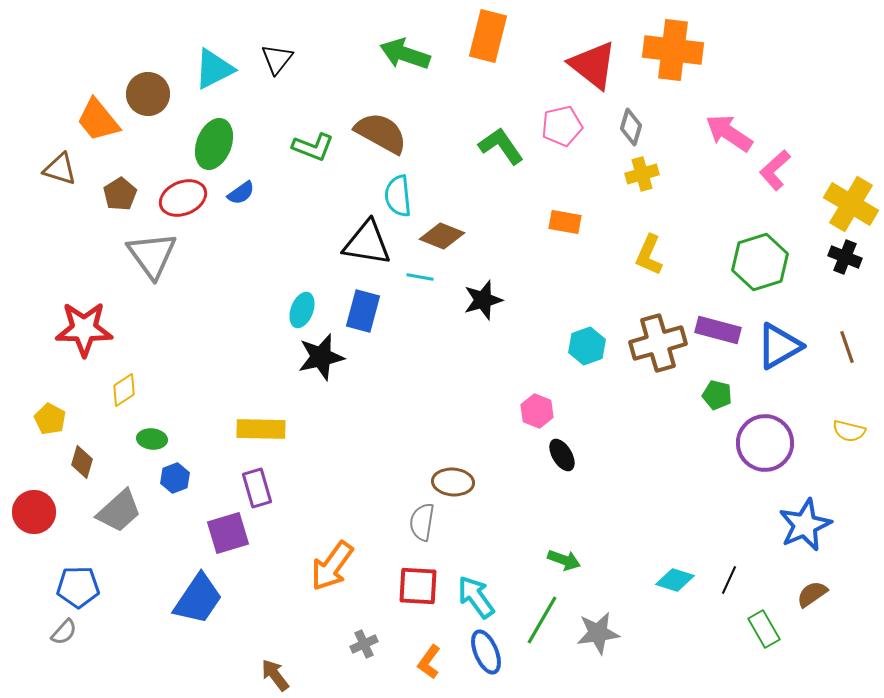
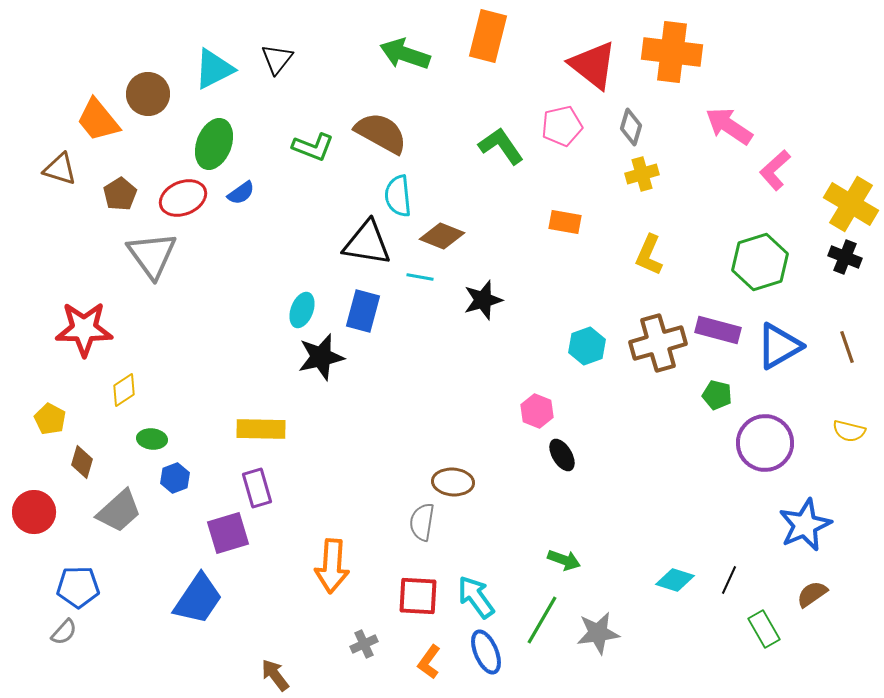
orange cross at (673, 50): moved 1 px left, 2 px down
pink arrow at (729, 133): moved 7 px up
orange arrow at (332, 566): rotated 32 degrees counterclockwise
red square at (418, 586): moved 10 px down
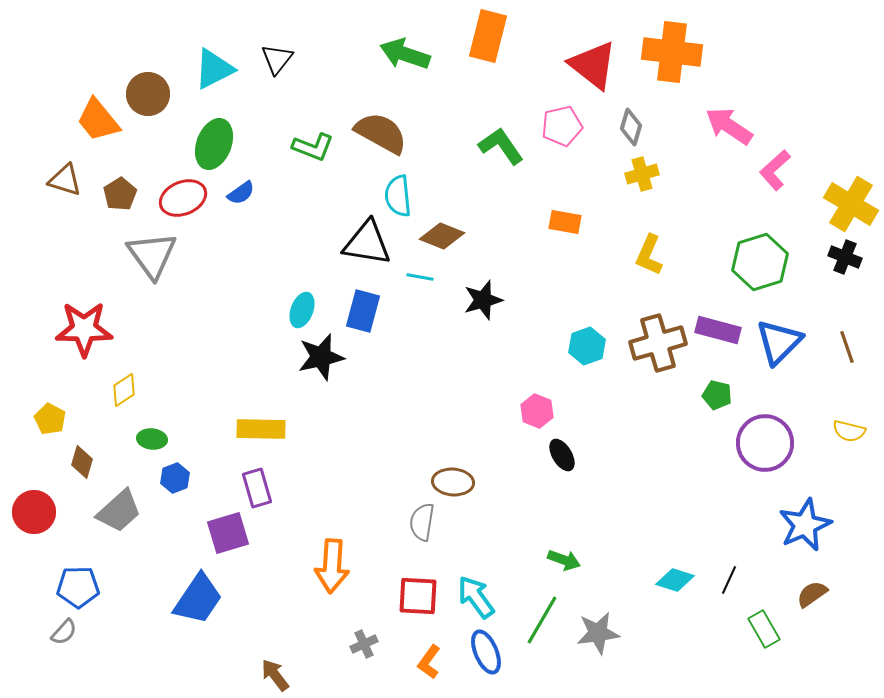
brown triangle at (60, 169): moved 5 px right, 11 px down
blue triangle at (779, 346): moved 4 px up; rotated 15 degrees counterclockwise
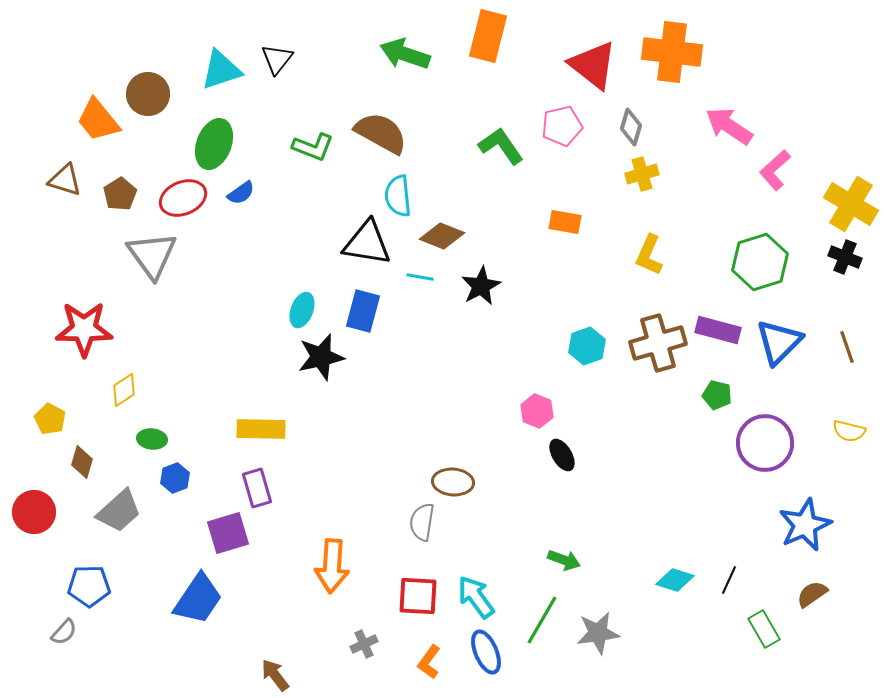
cyan triangle at (214, 69): moved 7 px right, 1 px down; rotated 9 degrees clockwise
black star at (483, 300): moved 2 px left, 14 px up; rotated 12 degrees counterclockwise
blue pentagon at (78, 587): moved 11 px right, 1 px up
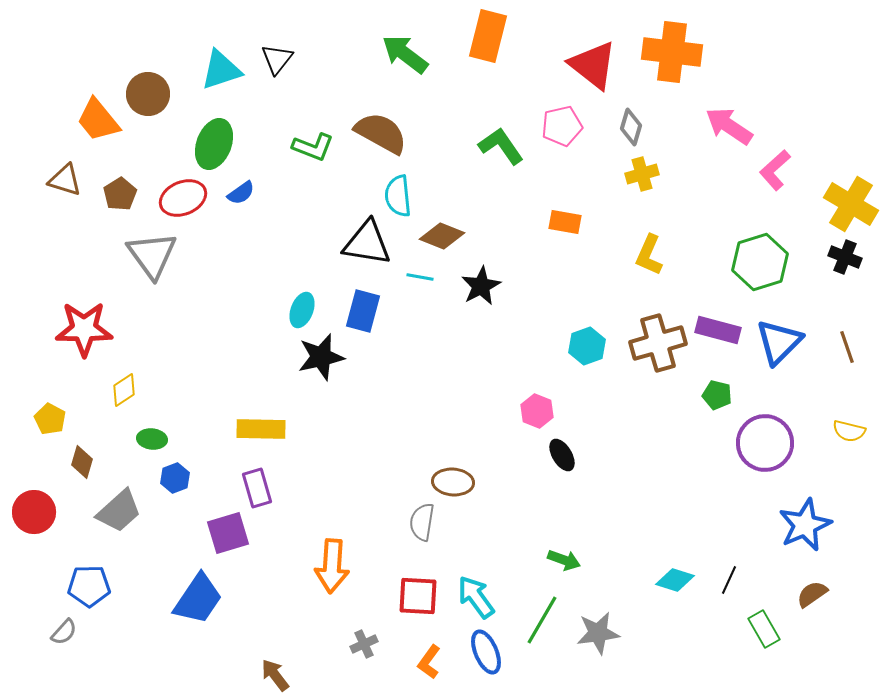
green arrow at (405, 54): rotated 18 degrees clockwise
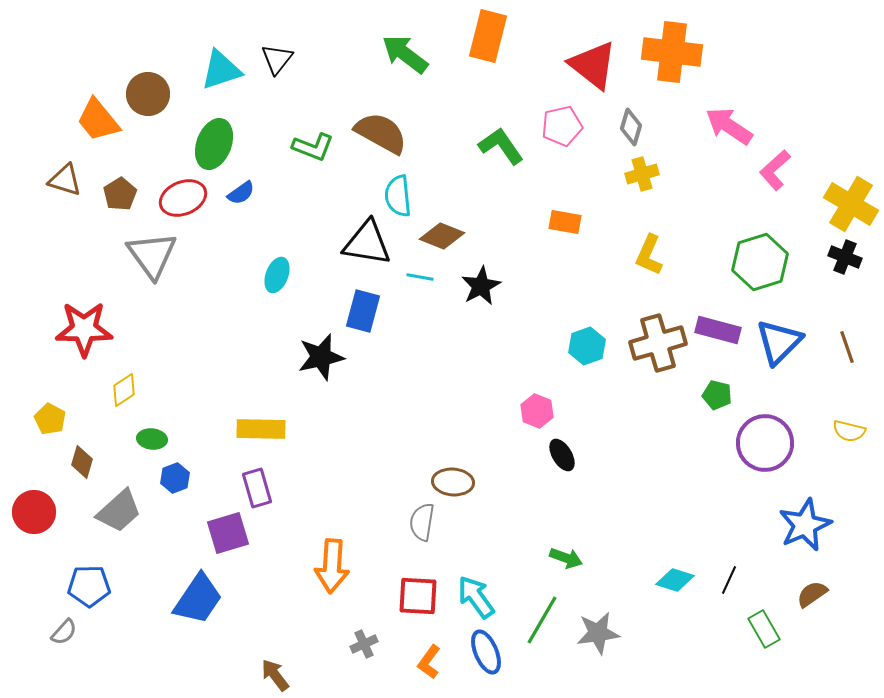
cyan ellipse at (302, 310): moved 25 px left, 35 px up
green arrow at (564, 560): moved 2 px right, 2 px up
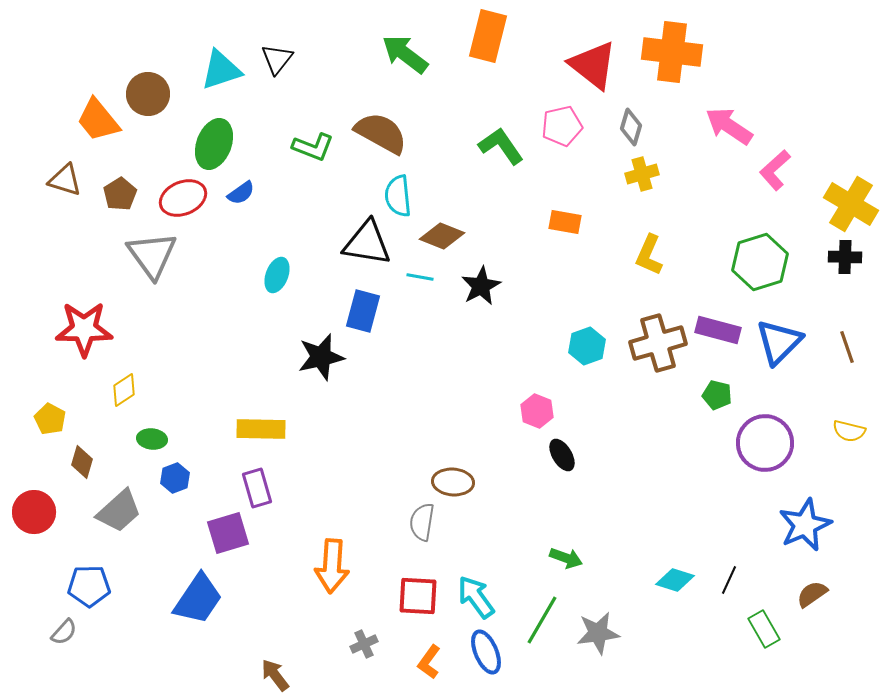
black cross at (845, 257): rotated 20 degrees counterclockwise
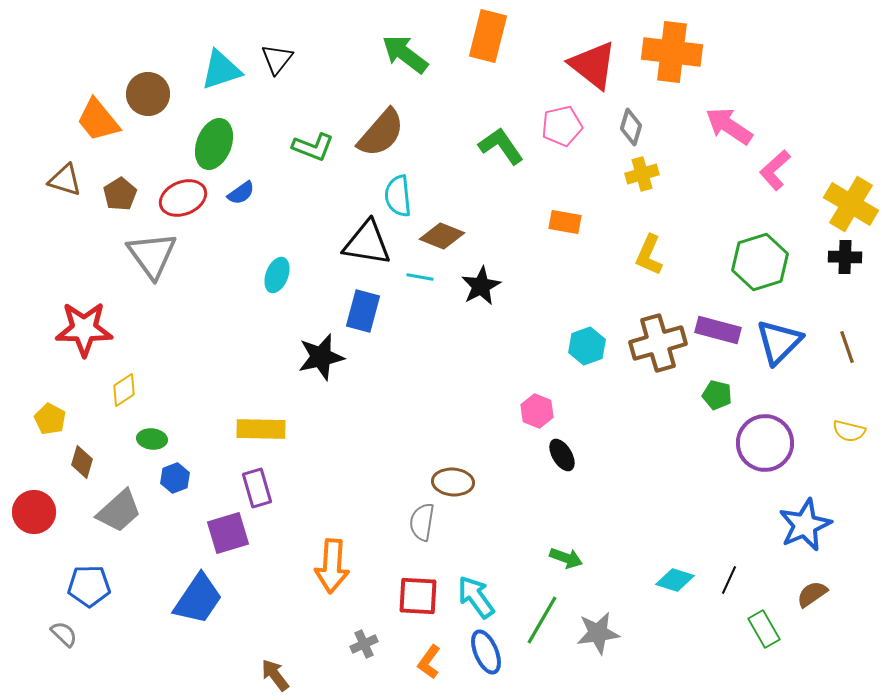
brown semicircle at (381, 133): rotated 102 degrees clockwise
gray semicircle at (64, 632): moved 2 px down; rotated 88 degrees counterclockwise
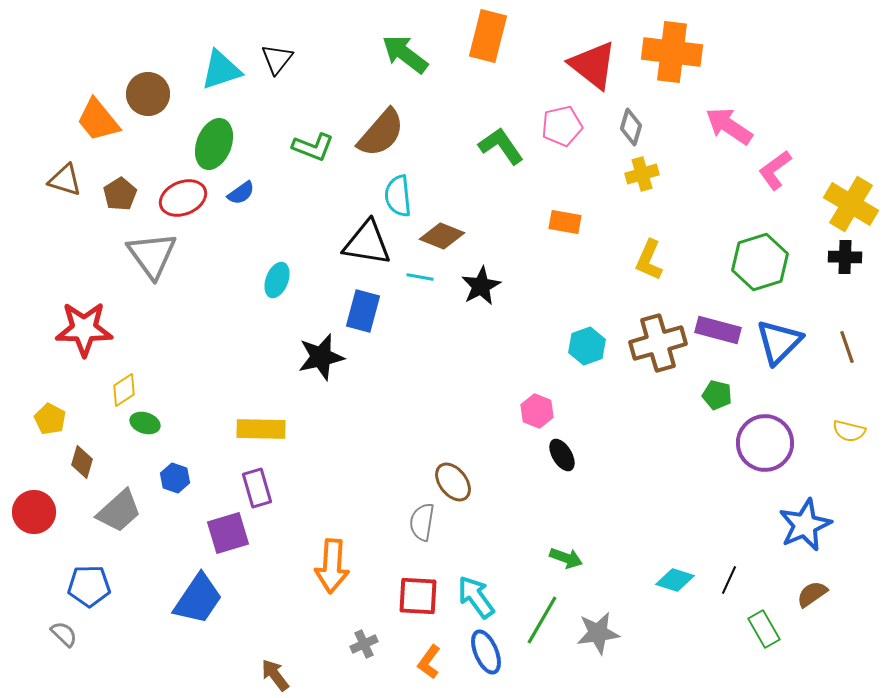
pink L-shape at (775, 170): rotated 6 degrees clockwise
yellow L-shape at (649, 255): moved 5 px down
cyan ellipse at (277, 275): moved 5 px down
green ellipse at (152, 439): moved 7 px left, 16 px up; rotated 12 degrees clockwise
blue hexagon at (175, 478): rotated 20 degrees counterclockwise
brown ellipse at (453, 482): rotated 48 degrees clockwise
